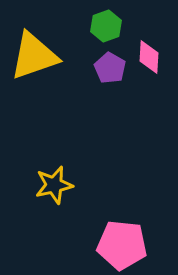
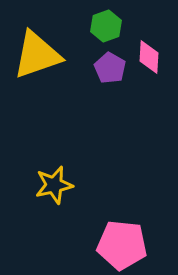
yellow triangle: moved 3 px right, 1 px up
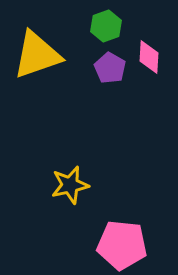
yellow star: moved 16 px right
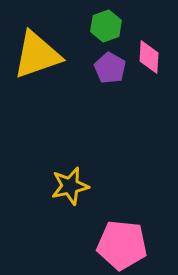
yellow star: moved 1 px down
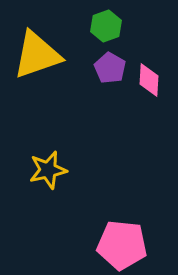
pink diamond: moved 23 px down
yellow star: moved 22 px left, 16 px up
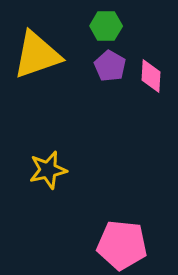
green hexagon: rotated 20 degrees clockwise
purple pentagon: moved 2 px up
pink diamond: moved 2 px right, 4 px up
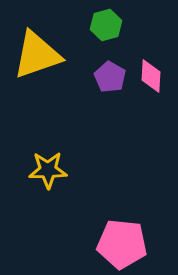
green hexagon: moved 1 px up; rotated 16 degrees counterclockwise
purple pentagon: moved 11 px down
yellow star: rotated 12 degrees clockwise
pink pentagon: moved 1 px up
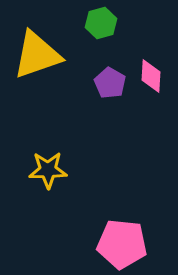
green hexagon: moved 5 px left, 2 px up
purple pentagon: moved 6 px down
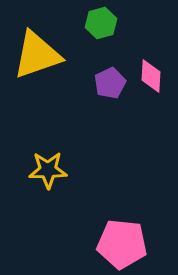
purple pentagon: rotated 16 degrees clockwise
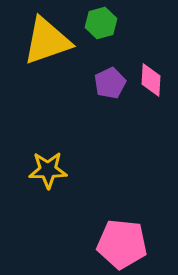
yellow triangle: moved 10 px right, 14 px up
pink diamond: moved 4 px down
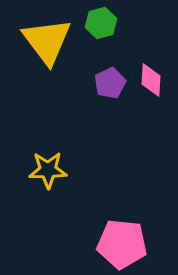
yellow triangle: rotated 48 degrees counterclockwise
